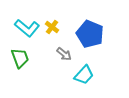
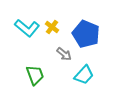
blue pentagon: moved 4 px left
green trapezoid: moved 15 px right, 17 px down
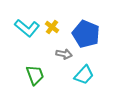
gray arrow: rotated 28 degrees counterclockwise
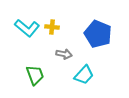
yellow cross: rotated 32 degrees counterclockwise
blue pentagon: moved 12 px right
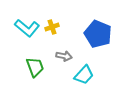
yellow cross: rotated 24 degrees counterclockwise
gray arrow: moved 2 px down
green trapezoid: moved 8 px up
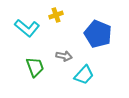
yellow cross: moved 4 px right, 12 px up
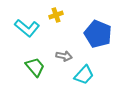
green trapezoid: rotated 20 degrees counterclockwise
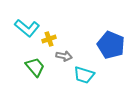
yellow cross: moved 7 px left, 24 px down
blue pentagon: moved 13 px right, 11 px down
cyan trapezoid: rotated 65 degrees clockwise
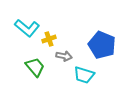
blue pentagon: moved 9 px left
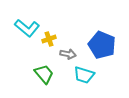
gray arrow: moved 4 px right, 2 px up
green trapezoid: moved 9 px right, 7 px down
